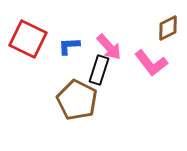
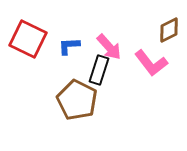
brown diamond: moved 1 px right, 2 px down
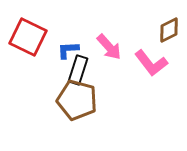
red square: moved 2 px up
blue L-shape: moved 1 px left, 4 px down
black rectangle: moved 21 px left
brown pentagon: rotated 12 degrees counterclockwise
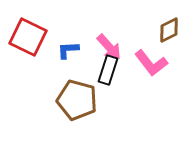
black rectangle: moved 30 px right
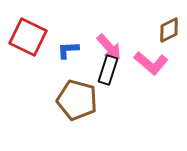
pink L-shape: rotated 12 degrees counterclockwise
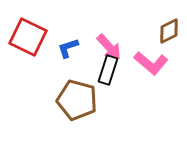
brown diamond: moved 1 px down
blue L-shape: moved 2 px up; rotated 15 degrees counterclockwise
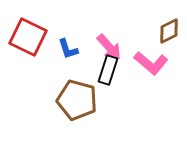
blue L-shape: moved 1 px down; rotated 90 degrees counterclockwise
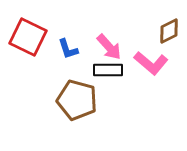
black rectangle: rotated 72 degrees clockwise
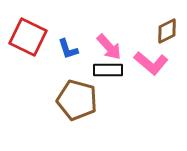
brown diamond: moved 2 px left
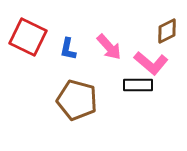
blue L-shape: rotated 30 degrees clockwise
black rectangle: moved 30 px right, 15 px down
